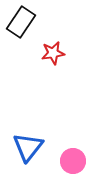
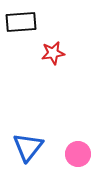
black rectangle: rotated 52 degrees clockwise
pink circle: moved 5 px right, 7 px up
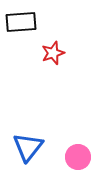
red star: rotated 10 degrees counterclockwise
pink circle: moved 3 px down
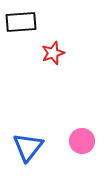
pink circle: moved 4 px right, 16 px up
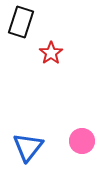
black rectangle: rotated 68 degrees counterclockwise
red star: moved 2 px left; rotated 15 degrees counterclockwise
